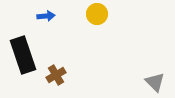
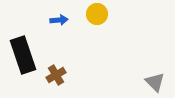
blue arrow: moved 13 px right, 4 px down
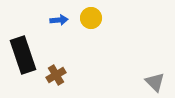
yellow circle: moved 6 px left, 4 px down
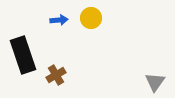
gray triangle: rotated 20 degrees clockwise
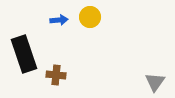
yellow circle: moved 1 px left, 1 px up
black rectangle: moved 1 px right, 1 px up
brown cross: rotated 36 degrees clockwise
